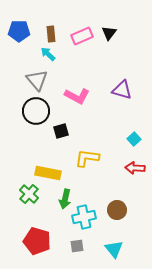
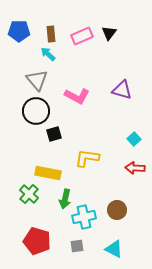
black square: moved 7 px left, 3 px down
cyan triangle: rotated 24 degrees counterclockwise
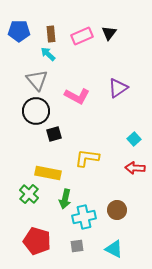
purple triangle: moved 4 px left, 2 px up; rotated 50 degrees counterclockwise
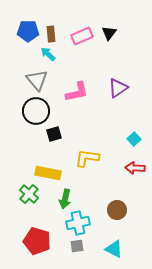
blue pentagon: moved 9 px right
pink L-shape: moved 4 px up; rotated 40 degrees counterclockwise
cyan cross: moved 6 px left, 6 px down
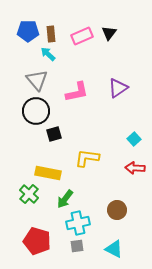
green arrow: rotated 24 degrees clockwise
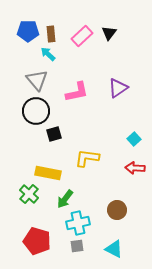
pink rectangle: rotated 20 degrees counterclockwise
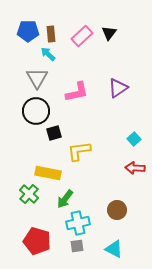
gray triangle: moved 2 px up; rotated 10 degrees clockwise
black square: moved 1 px up
yellow L-shape: moved 8 px left, 7 px up; rotated 15 degrees counterclockwise
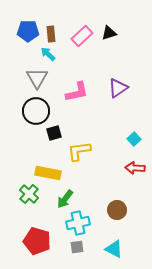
black triangle: rotated 35 degrees clockwise
gray square: moved 1 px down
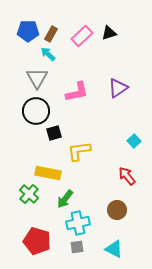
brown rectangle: rotated 35 degrees clockwise
cyan square: moved 2 px down
red arrow: moved 8 px left, 8 px down; rotated 48 degrees clockwise
